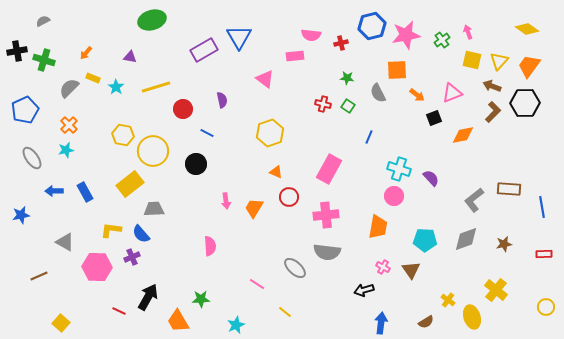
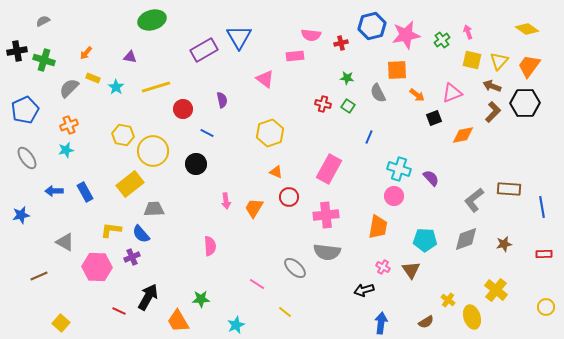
orange cross at (69, 125): rotated 24 degrees clockwise
gray ellipse at (32, 158): moved 5 px left
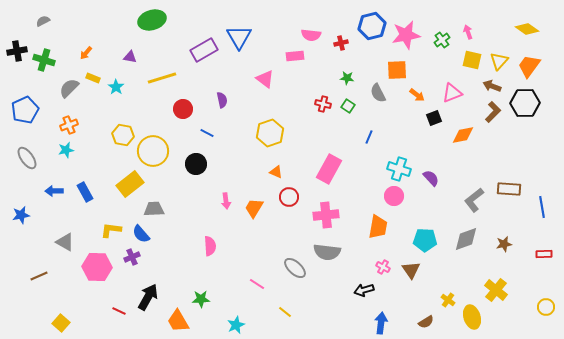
yellow line at (156, 87): moved 6 px right, 9 px up
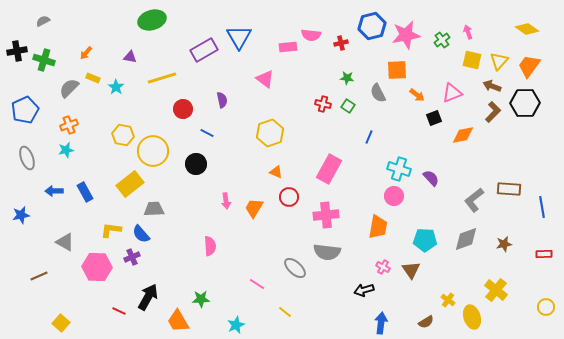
pink rectangle at (295, 56): moved 7 px left, 9 px up
gray ellipse at (27, 158): rotated 15 degrees clockwise
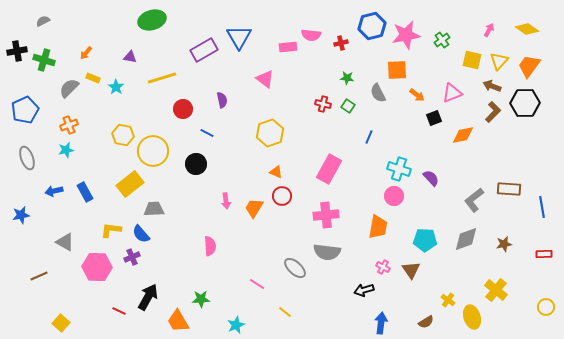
pink arrow at (468, 32): moved 21 px right, 2 px up; rotated 48 degrees clockwise
blue arrow at (54, 191): rotated 12 degrees counterclockwise
red circle at (289, 197): moved 7 px left, 1 px up
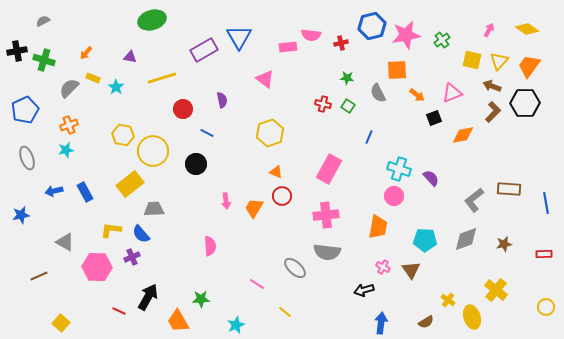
blue line at (542, 207): moved 4 px right, 4 px up
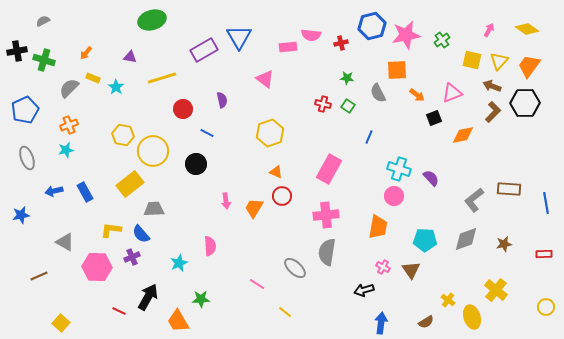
gray semicircle at (327, 252): rotated 92 degrees clockwise
cyan star at (236, 325): moved 57 px left, 62 px up
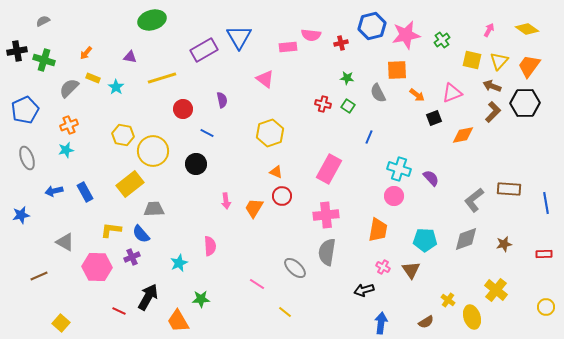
orange trapezoid at (378, 227): moved 3 px down
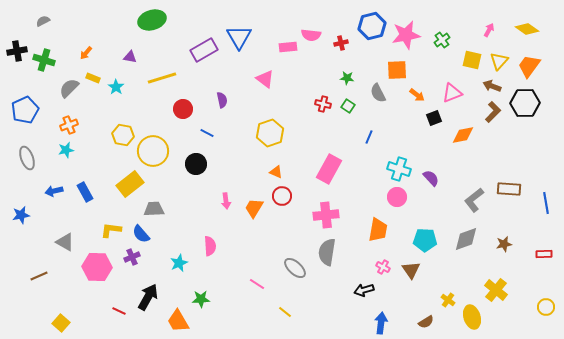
pink circle at (394, 196): moved 3 px right, 1 px down
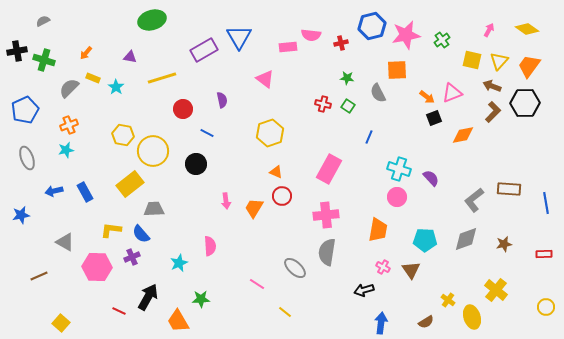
orange arrow at (417, 95): moved 10 px right, 2 px down
